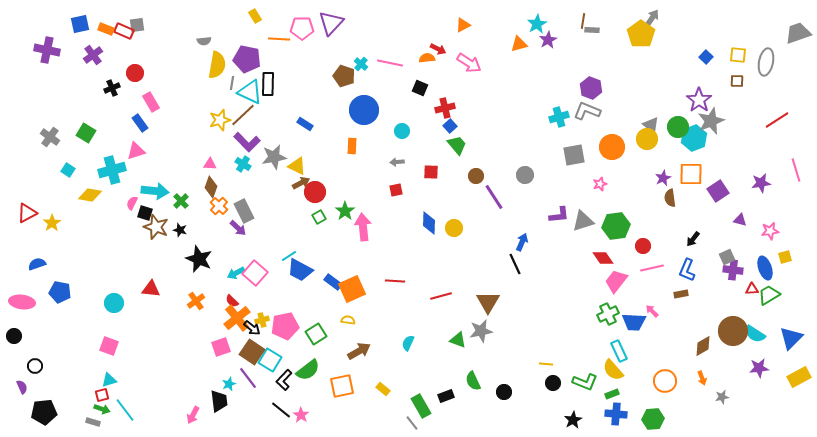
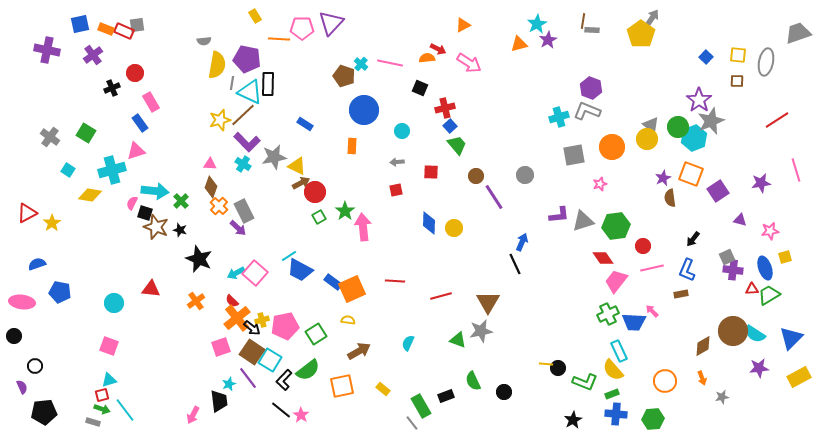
orange square at (691, 174): rotated 20 degrees clockwise
black circle at (553, 383): moved 5 px right, 15 px up
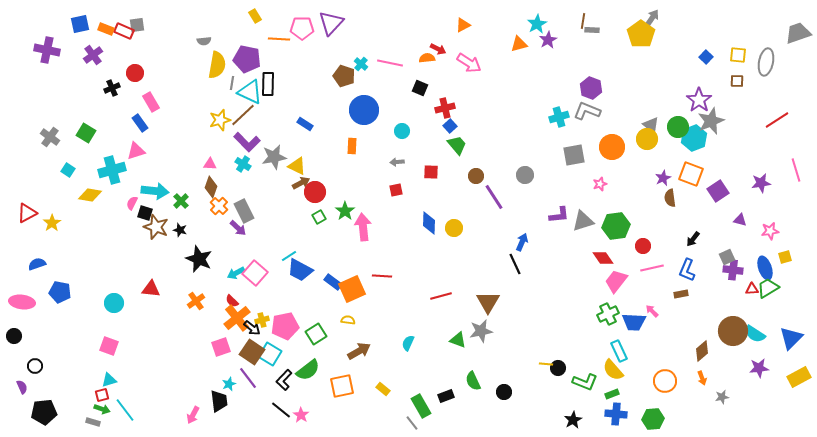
red line at (395, 281): moved 13 px left, 5 px up
green trapezoid at (769, 295): moved 1 px left, 7 px up
brown diamond at (703, 346): moved 1 px left, 5 px down; rotated 10 degrees counterclockwise
cyan square at (270, 360): moved 6 px up
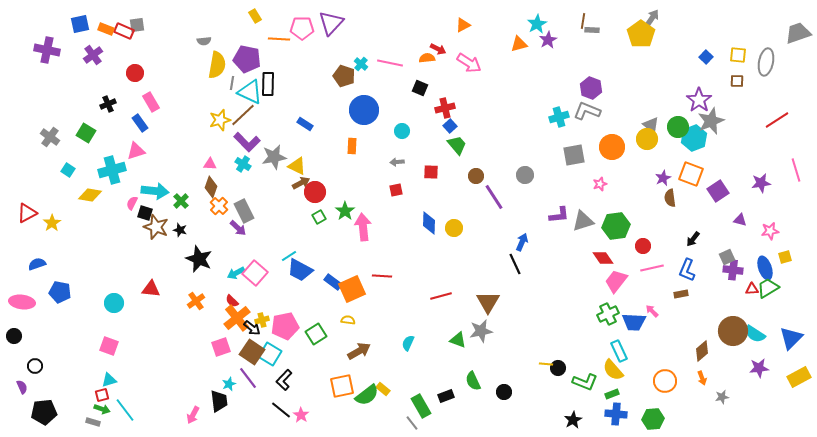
black cross at (112, 88): moved 4 px left, 16 px down
green semicircle at (308, 370): moved 59 px right, 25 px down
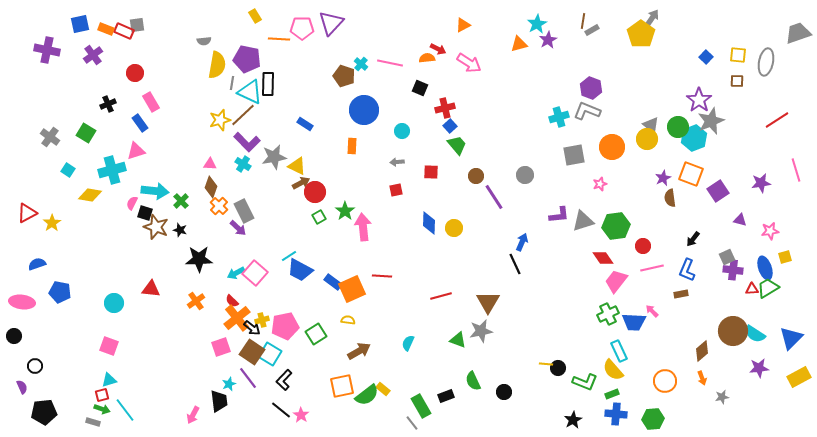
gray rectangle at (592, 30): rotated 32 degrees counterclockwise
black star at (199, 259): rotated 24 degrees counterclockwise
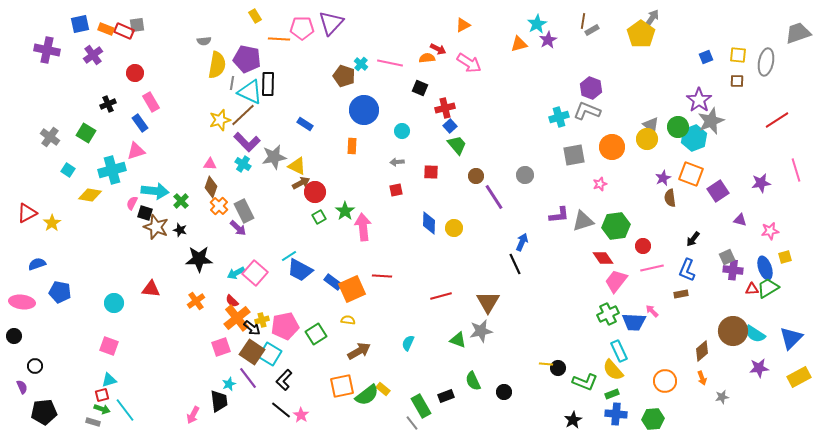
blue square at (706, 57): rotated 24 degrees clockwise
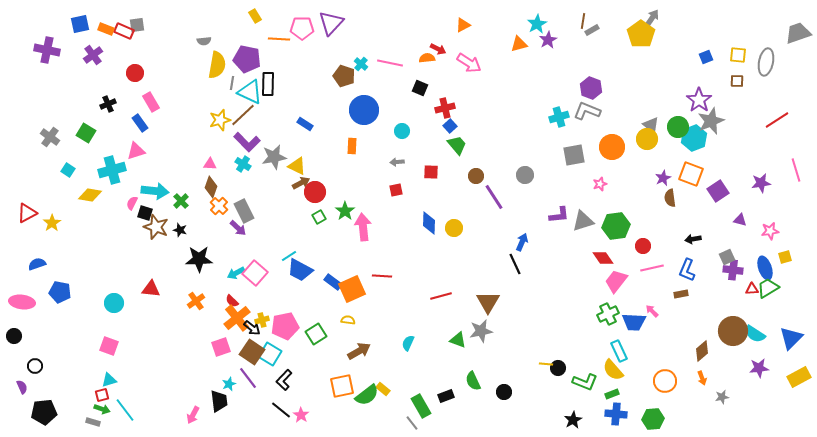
black arrow at (693, 239): rotated 42 degrees clockwise
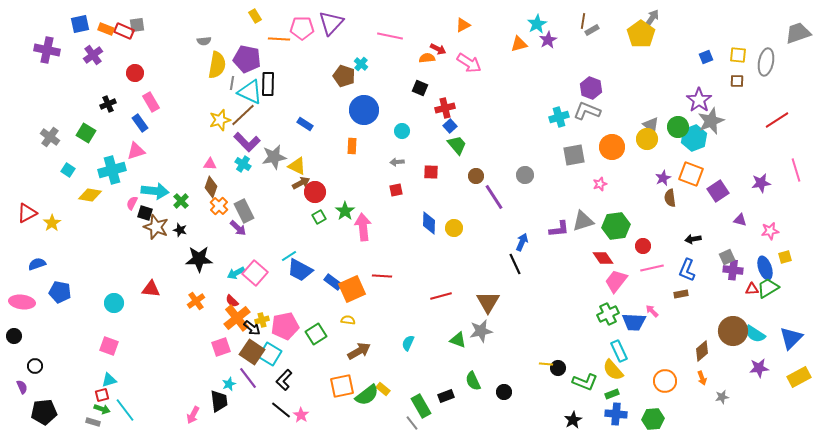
pink line at (390, 63): moved 27 px up
purple L-shape at (559, 215): moved 14 px down
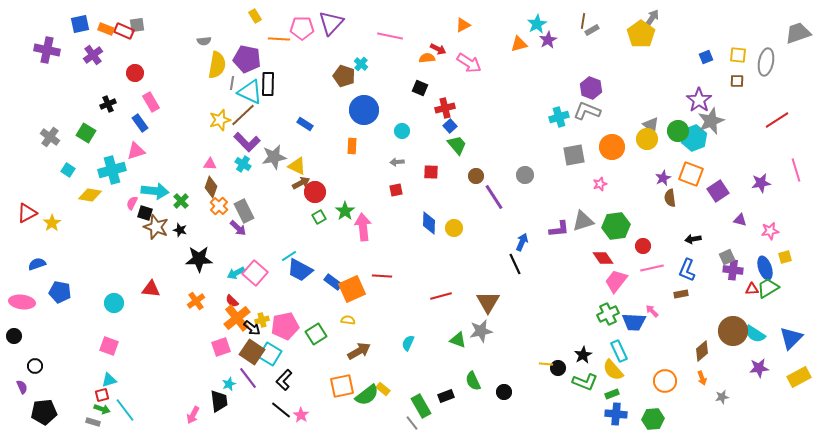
green circle at (678, 127): moved 4 px down
black star at (573, 420): moved 10 px right, 65 px up
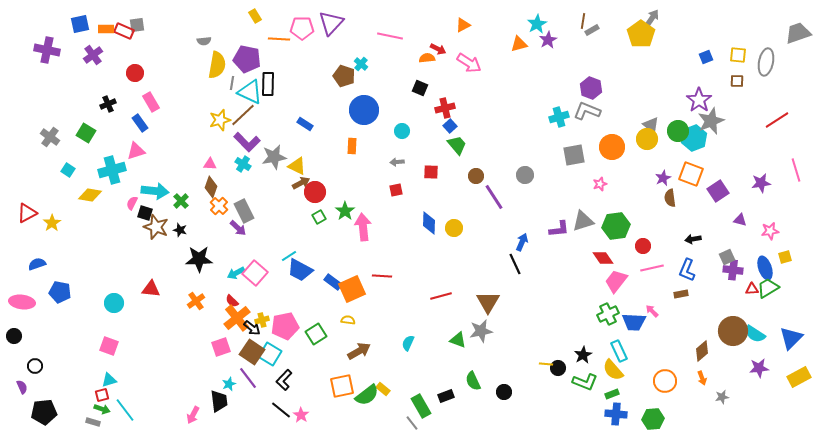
orange rectangle at (106, 29): rotated 21 degrees counterclockwise
